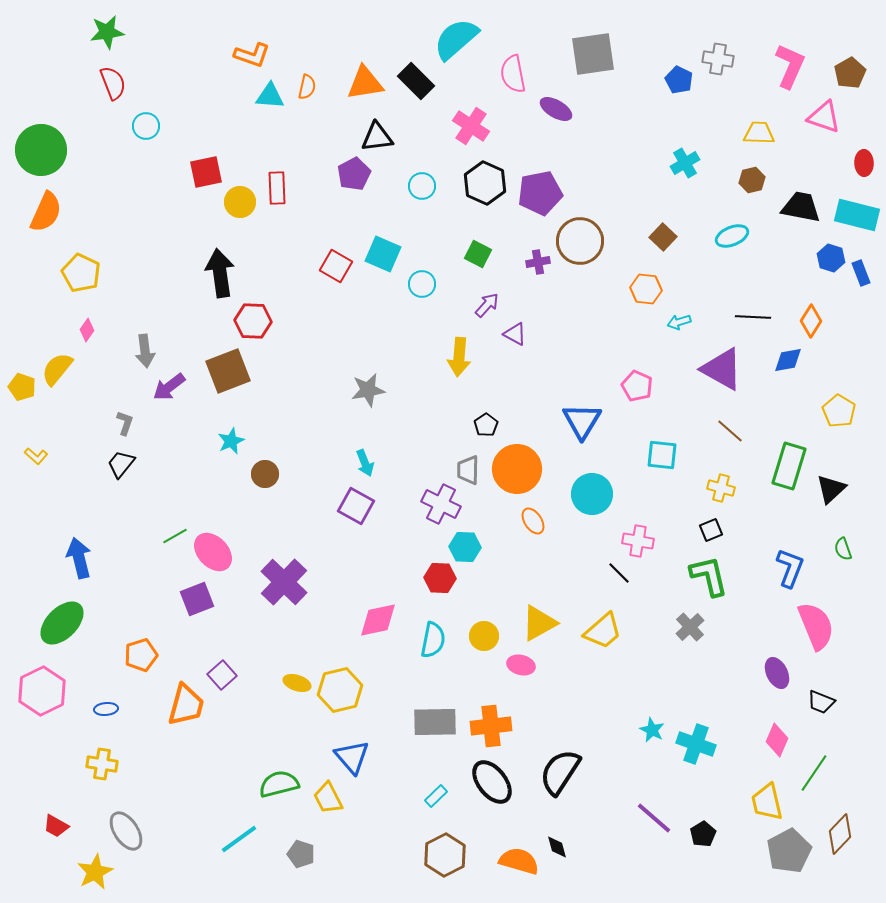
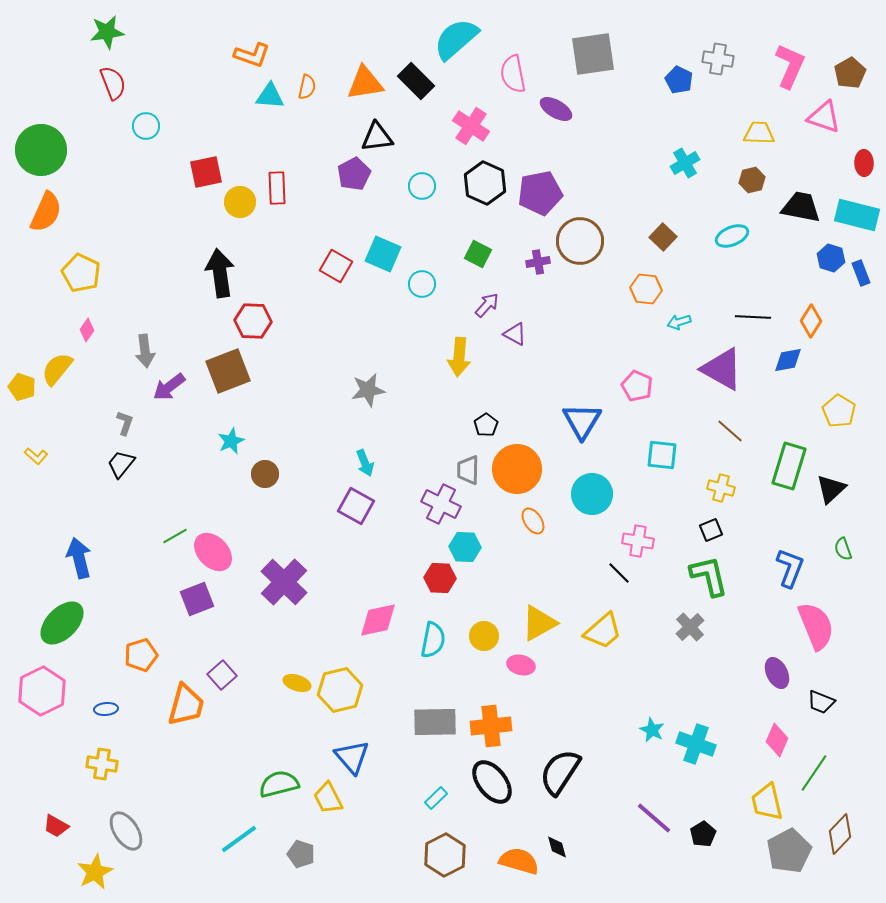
cyan rectangle at (436, 796): moved 2 px down
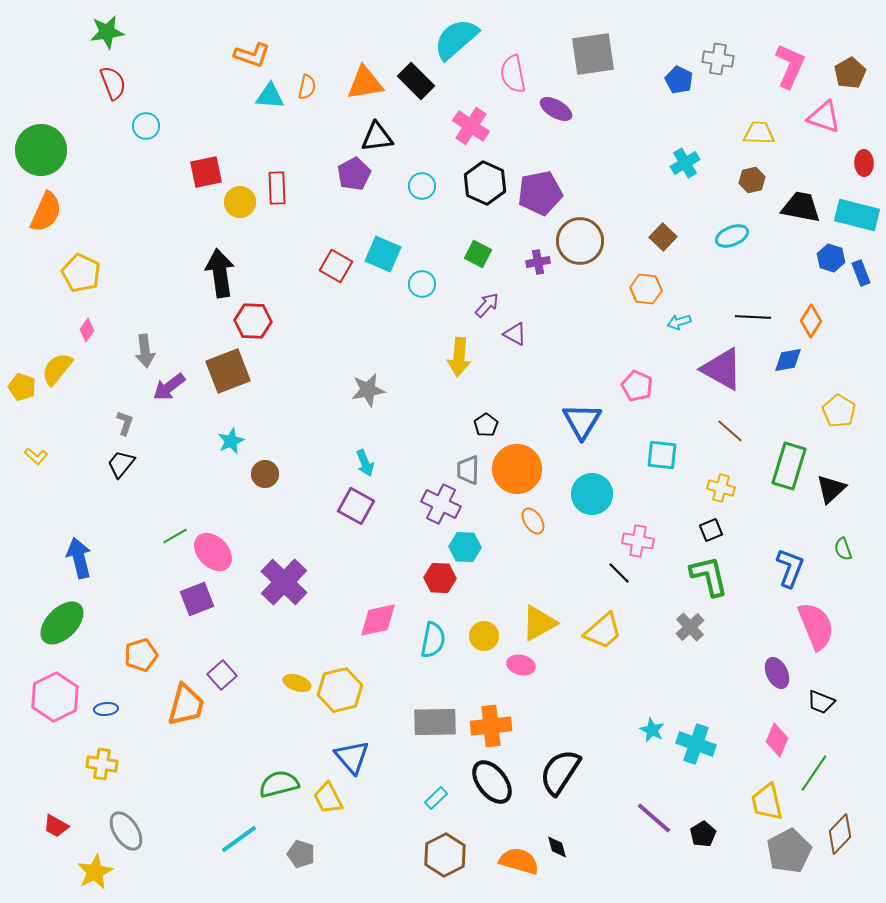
pink hexagon at (42, 691): moved 13 px right, 6 px down
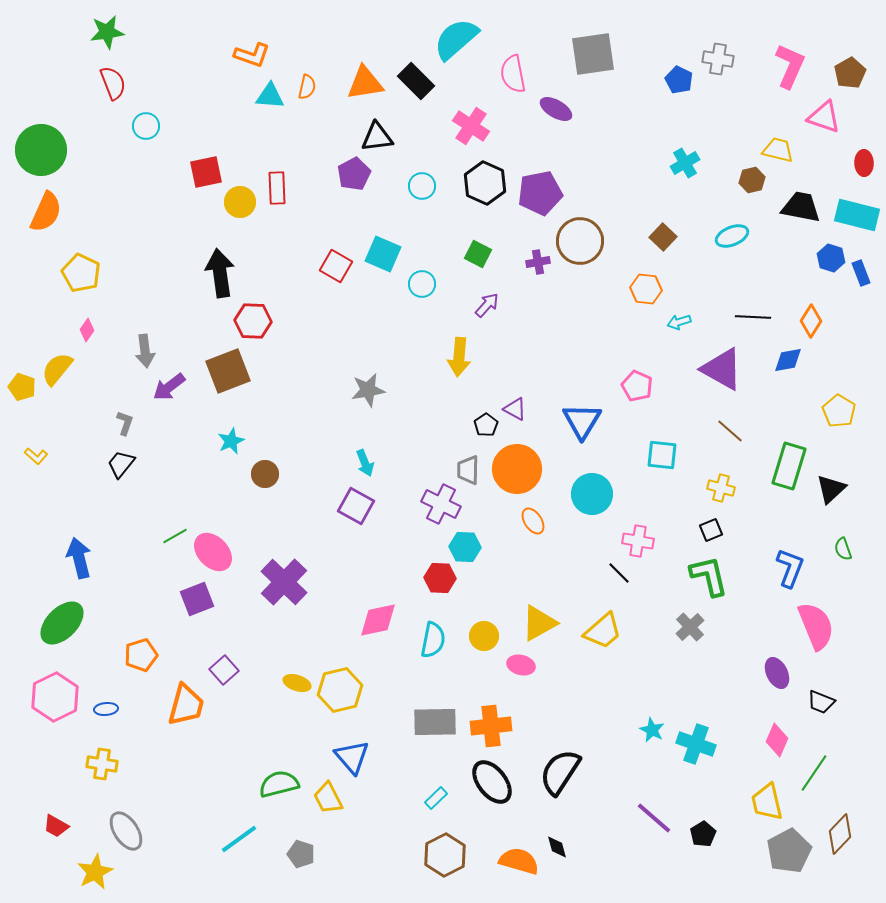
yellow trapezoid at (759, 133): moved 19 px right, 17 px down; rotated 12 degrees clockwise
purple triangle at (515, 334): moved 75 px down
purple square at (222, 675): moved 2 px right, 5 px up
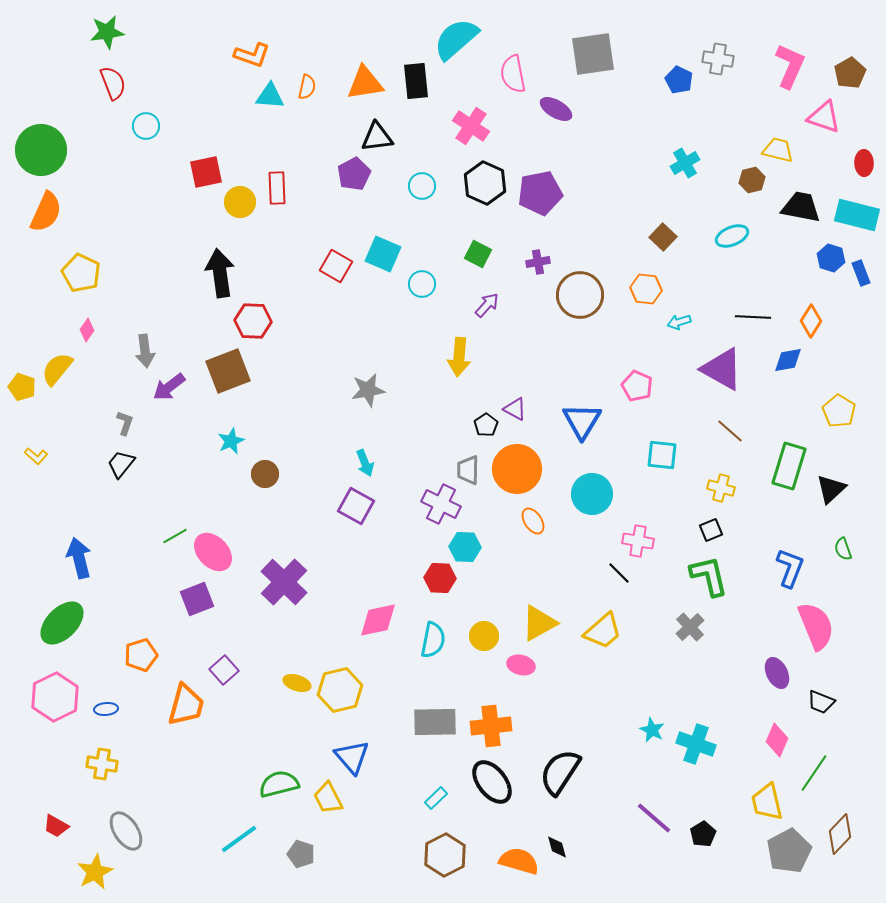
black rectangle at (416, 81): rotated 39 degrees clockwise
brown circle at (580, 241): moved 54 px down
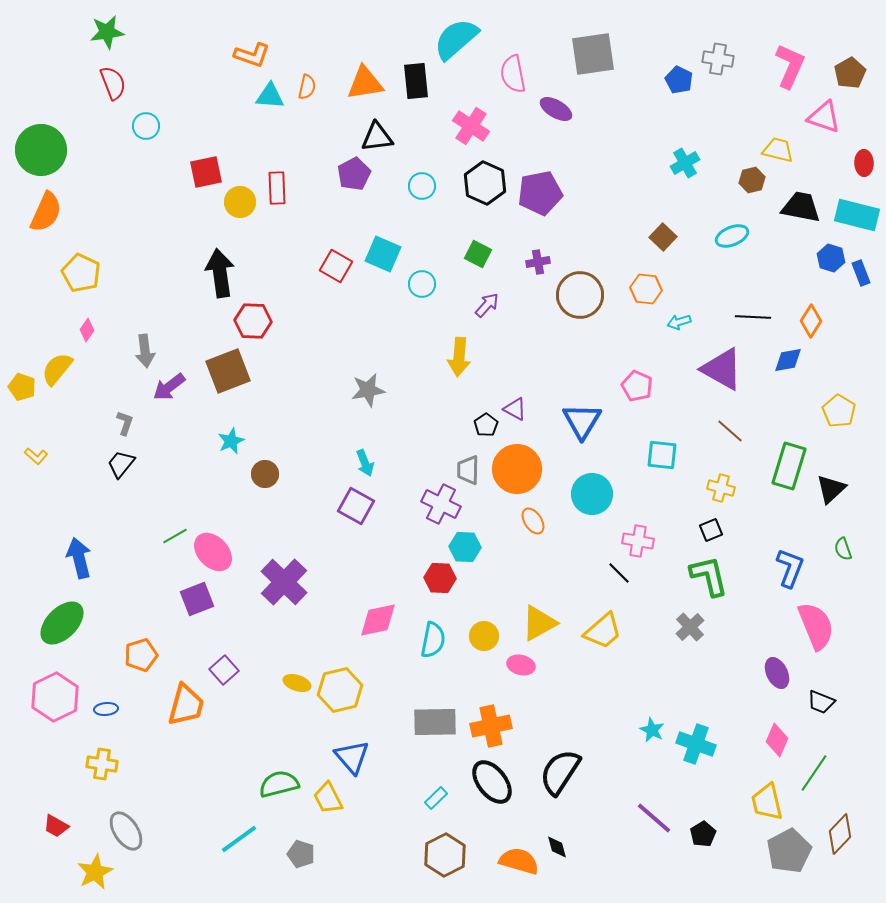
orange cross at (491, 726): rotated 6 degrees counterclockwise
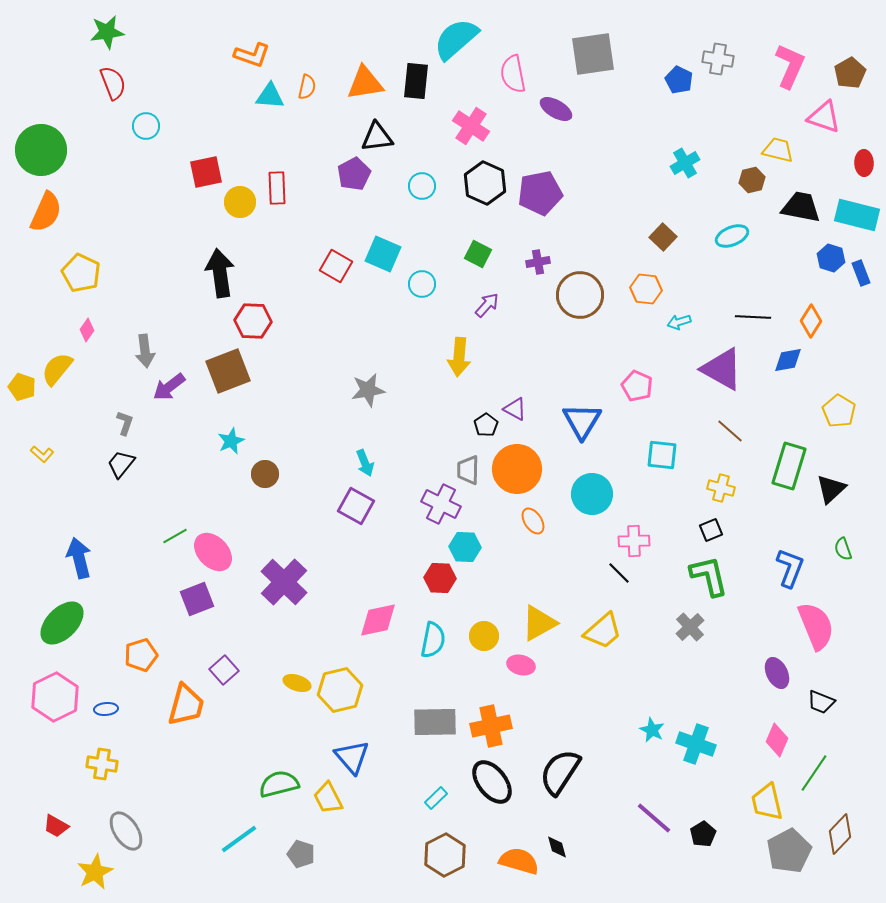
black rectangle at (416, 81): rotated 12 degrees clockwise
yellow L-shape at (36, 456): moved 6 px right, 2 px up
pink cross at (638, 541): moved 4 px left; rotated 12 degrees counterclockwise
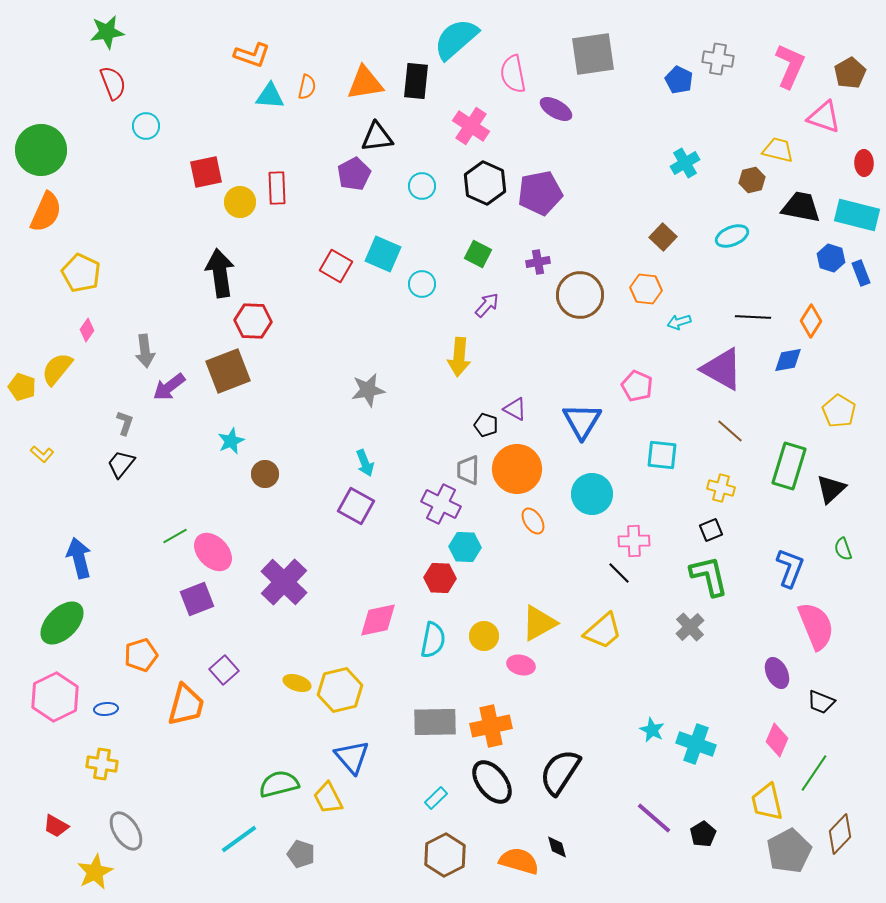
black pentagon at (486, 425): rotated 20 degrees counterclockwise
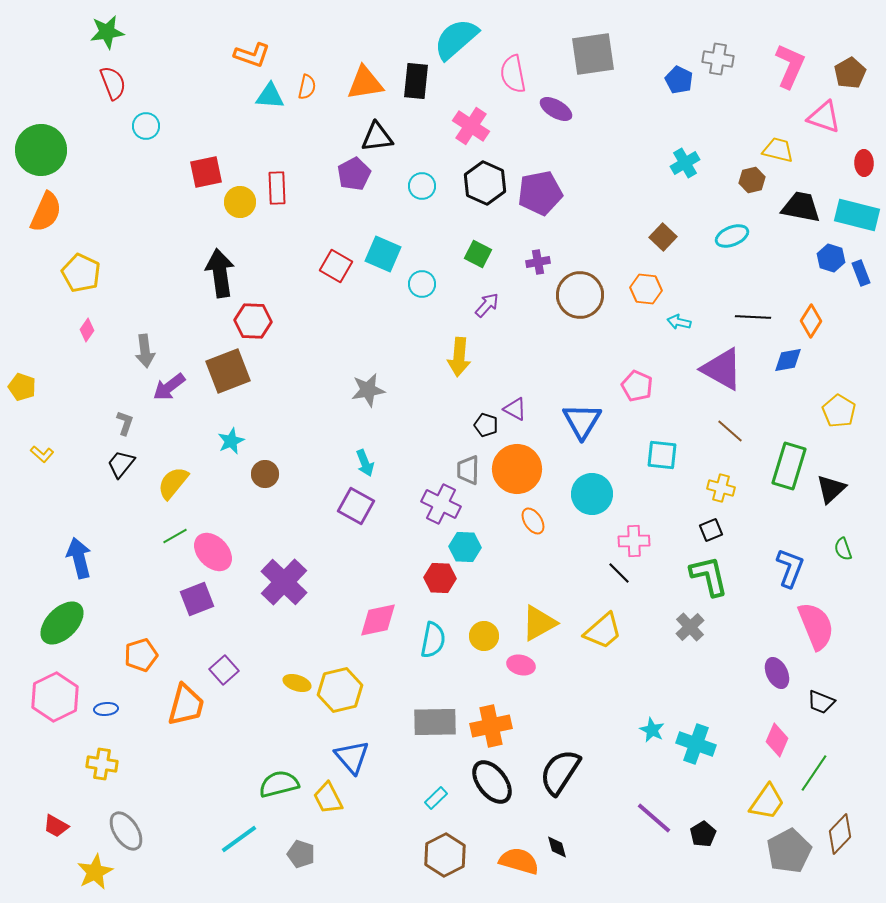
cyan arrow at (679, 322): rotated 30 degrees clockwise
yellow semicircle at (57, 369): moved 116 px right, 114 px down
yellow trapezoid at (767, 802): rotated 132 degrees counterclockwise
